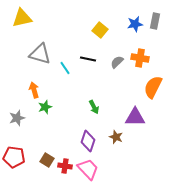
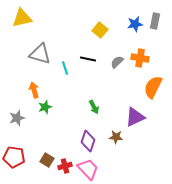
cyan line: rotated 16 degrees clockwise
purple triangle: rotated 25 degrees counterclockwise
brown star: rotated 16 degrees counterclockwise
red cross: rotated 24 degrees counterclockwise
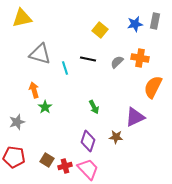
green star: rotated 16 degrees counterclockwise
gray star: moved 4 px down
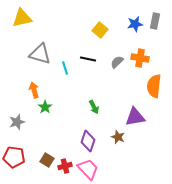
orange semicircle: moved 1 px right, 1 px up; rotated 20 degrees counterclockwise
purple triangle: rotated 15 degrees clockwise
brown star: moved 2 px right; rotated 16 degrees clockwise
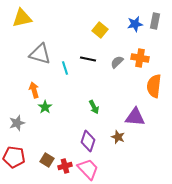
purple triangle: rotated 15 degrees clockwise
gray star: moved 1 px down
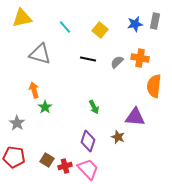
cyan line: moved 41 px up; rotated 24 degrees counterclockwise
gray star: rotated 21 degrees counterclockwise
